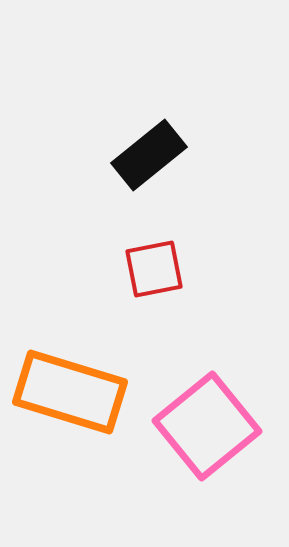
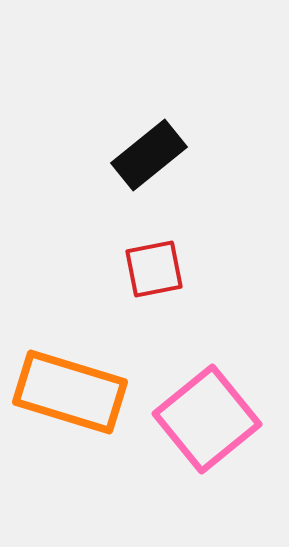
pink square: moved 7 px up
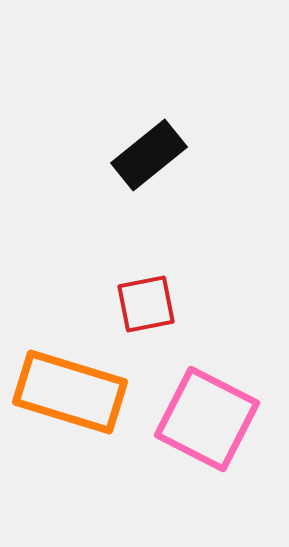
red square: moved 8 px left, 35 px down
pink square: rotated 24 degrees counterclockwise
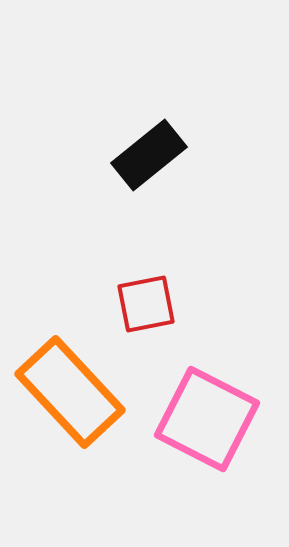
orange rectangle: rotated 30 degrees clockwise
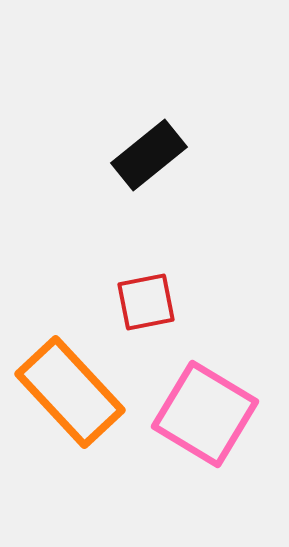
red square: moved 2 px up
pink square: moved 2 px left, 5 px up; rotated 4 degrees clockwise
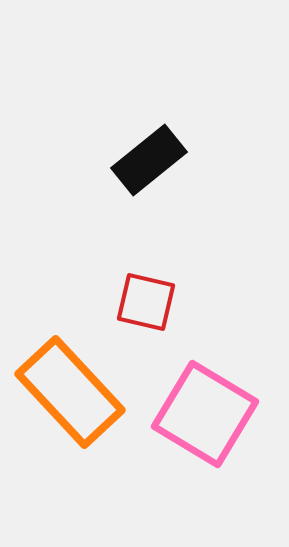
black rectangle: moved 5 px down
red square: rotated 24 degrees clockwise
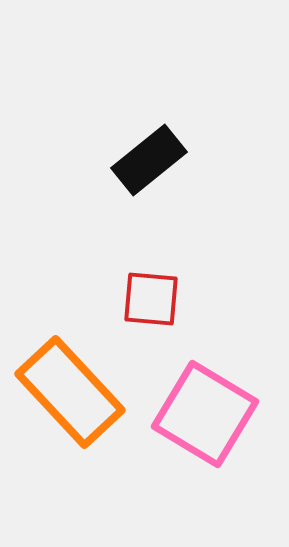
red square: moved 5 px right, 3 px up; rotated 8 degrees counterclockwise
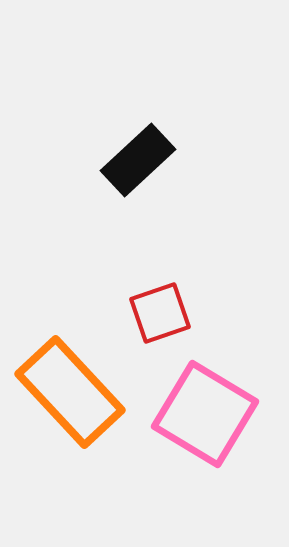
black rectangle: moved 11 px left; rotated 4 degrees counterclockwise
red square: moved 9 px right, 14 px down; rotated 24 degrees counterclockwise
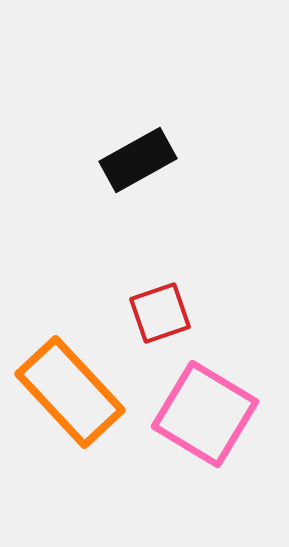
black rectangle: rotated 14 degrees clockwise
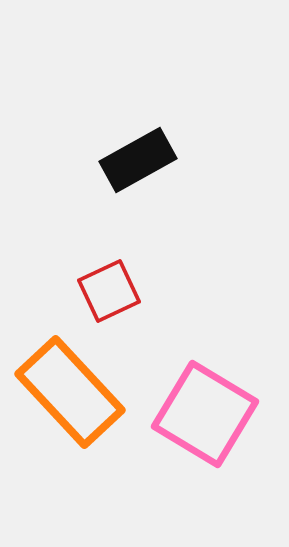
red square: moved 51 px left, 22 px up; rotated 6 degrees counterclockwise
